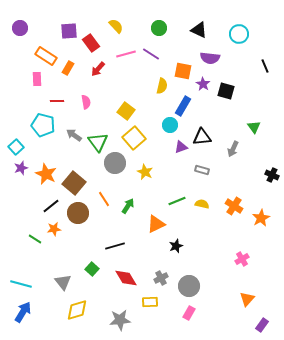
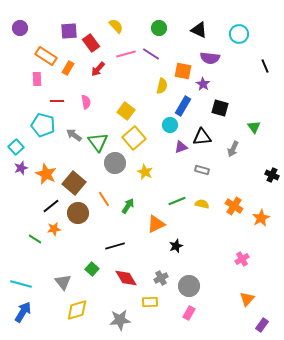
black square at (226, 91): moved 6 px left, 17 px down
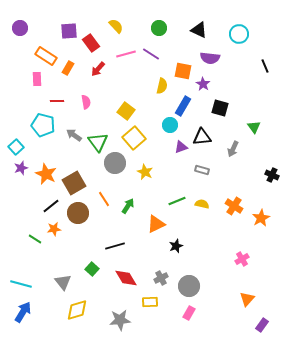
brown square at (74, 183): rotated 20 degrees clockwise
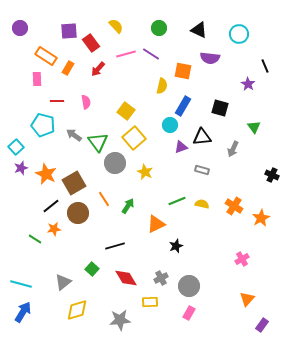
purple star at (203, 84): moved 45 px right
gray triangle at (63, 282): rotated 30 degrees clockwise
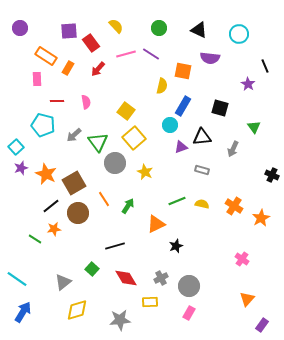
gray arrow at (74, 135): rotated 77 degrees counterclockwise
pink cross at (242, 259): rotated 24 degrees counterclockwise
cyan line at (21, 284): moved 4 px left, 5 px up; rotated 20 degrees clockwise
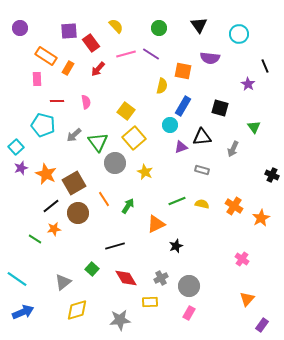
black triangle at (199, 30): moved 5 px up; rotated 30 degrees clockwise
blue arrow at (23, 312): rotated 35 degrees clockwise
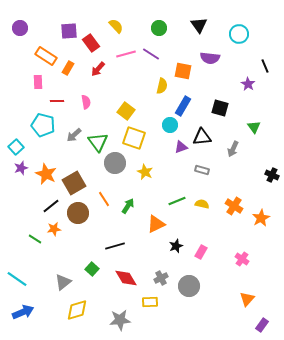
pink rectangle at (37, 79): moved 1 px right, 3 px down
yellow square at (134, 138): rotated 30 degrees counterclockwise
pink rectangle at (189, 313): moved 12 px right, 61 px up
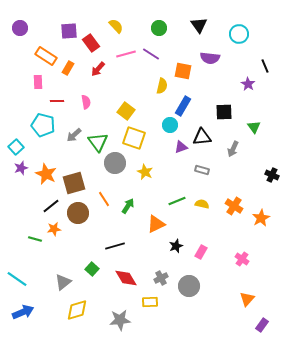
black square at (220, 108): moved 4 px right, 4 px down; rotated 18 degrees counterclockwise
brown square at (74, 183): rotated 15 degrees clockwise
green line at (35, 239): rotated 16 degrees counterclockwise
